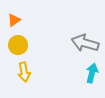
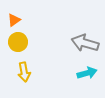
yellow circle: moved 3 px up
cyan arrow: moved 5 px left; rotated 60 degrees clockwise
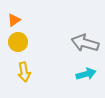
cyan arrow: moved 1 px left, 1 px down
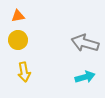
orange triangle: moved 4 px right, 4 px up; rotated 24 degrees clockwise
yellow circle: moved 2 px up
cyan arrow: moved 1 px left, 3 px down
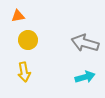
yellow circle: moved 10 px right
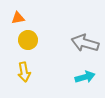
orange triangle: moved 2 px down
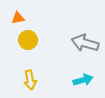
yellow arrow: moved 6 px right, 8 px down
cyan arrow: moved 2 px left, 3 px down
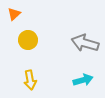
orange triangle: moved 4 px left, 4 px up; rotated 32 degrees counterclockwise
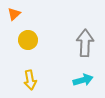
gray arrow: rotated 76 degrees clockwise
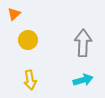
gray arrow: moved 2 px left
